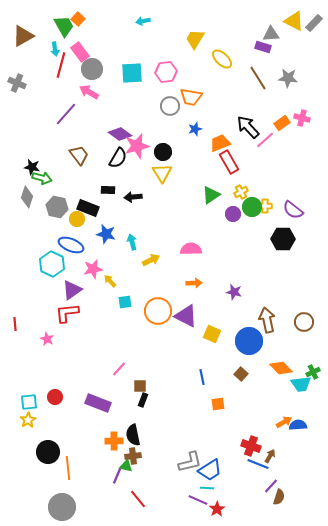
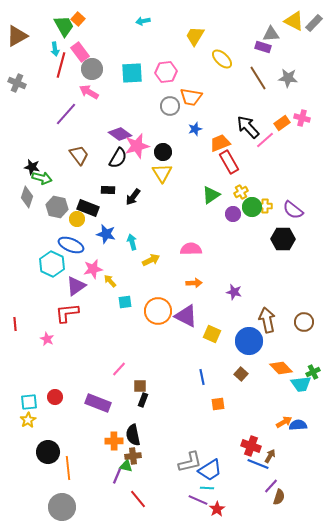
brown triangle at (23, 36): moved 6 px left
yellow trapezoid at (195, 39): moved 3 px up
black arrow at (133, 197): rotated 48 degrees counterclockwise
purple triangle at (72, 290): moved 4 px right, 4 px up
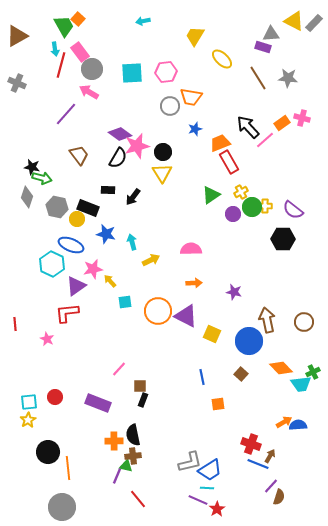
red cross at (251, 446): moved 2 px up
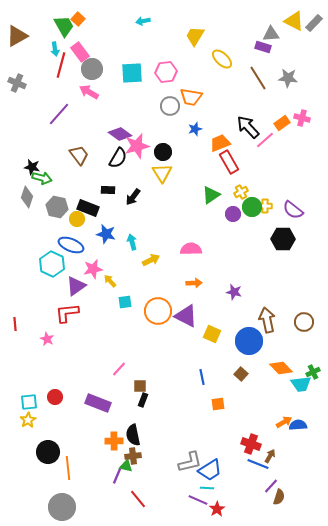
purple line at (66, 114): moved 7 px left
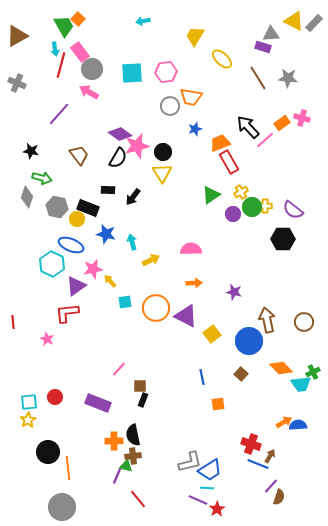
black star at (32, 167): moved 1 px left, 16 px up
orange circle at (158, 311): moved 2 px left, 3 px up
red line at (15, 324): moved 2 px left, 2 px up
yellow square at (212, 334): rotated 30 degrees clockwise
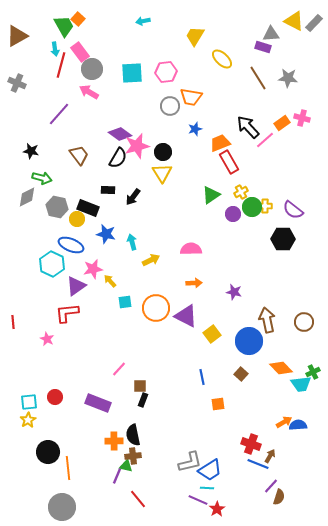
gray diamond at (27, 197): rotated 45 degrees clockwise
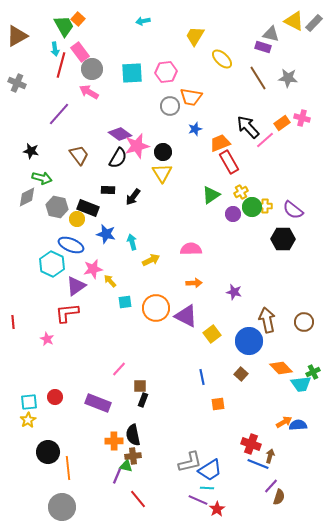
gray triangle at (271, 34): rotated 18 degrees clockwise
brown arrow at (270, 456): rotated 16 degrees counterclockwise
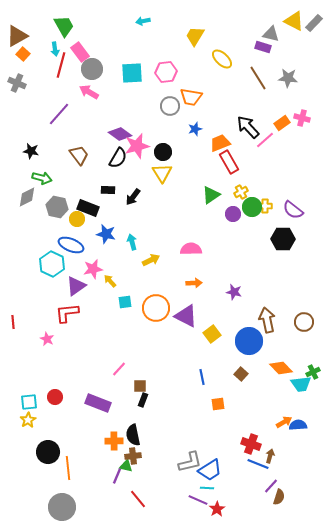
orange square at (78, 19): moved 55 px left, 35 px down
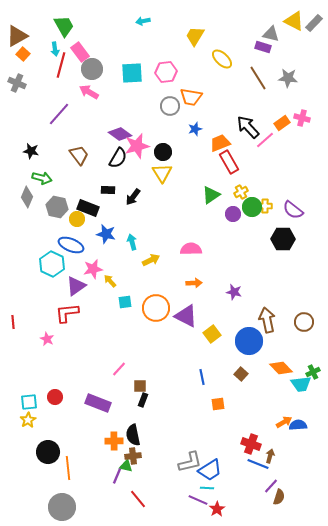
gray diamond at (27, 197): rotated 40 degrees counterclockwise
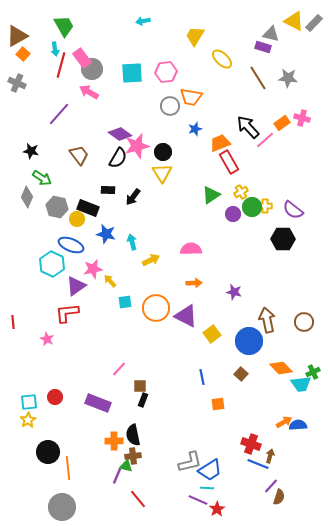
pink rectangle at (80, 52): moved 2 px right, 6 px down
green arrow at (42, 178): rotated 18 degrees clockwise
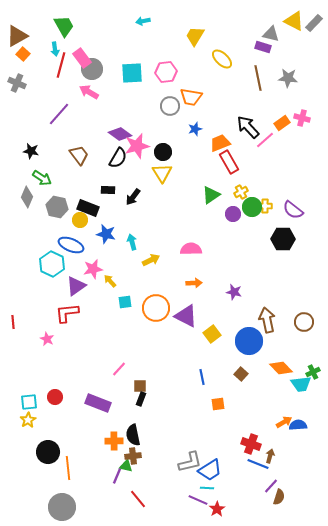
brown line at (258, 78): rotated 20 degrees clockwise
yellow circle at (77, 219): moved 3 px right, 1 px down
black rectangle at (143, 400): moved 2 px left, 1 px up
